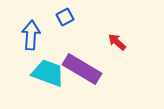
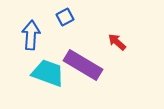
purple rectangle: moved 1 px right, 4 px up
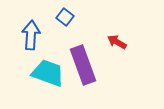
blue square: rotated 24 degrees counterclockwise
red arrow: rotated 12 degrees counterclockwise
purple rectangle: rotated 39 degrees clockwise
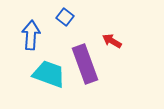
red arrow: moved 5 px left, 1 px up
purple rectangle: moved 2 px right, 1 px up
cyan trapezoid: moved 1 px right, 1 px down
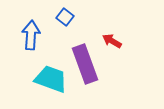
cyan trapezoid: moved 2 px right, 5 px down
